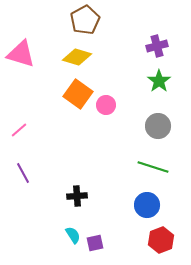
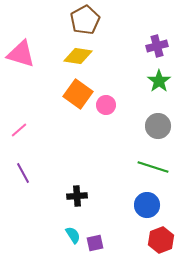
yellow diamond: moved 1 px right, 1 px up; rotated 8 degrees counterclockwise
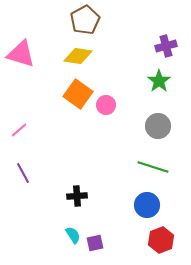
purple cross: moved 9 px right
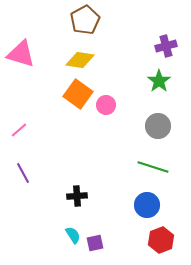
yellow diamond: moved 2 px right, 4 px down
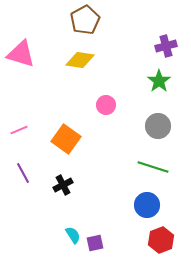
orange square: moved 12 px left, 45 px down
pink line: rotated 18 degrees clockwise
black cross: moved 14 px left, 11 px up; rotated 24 degrees counterclockwise
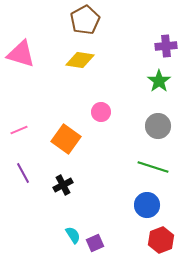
purple cross: rotated 10 degrees clockwise
pink circle: moved 5 px left, 7 px down
purple square: rotated 12 degrees counterclockwise
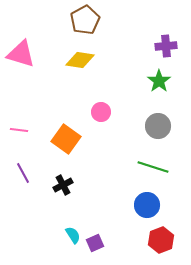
pink line: rotated 30 degrees clockwise
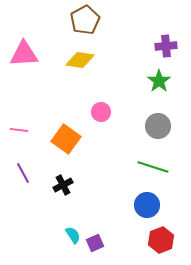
pink triangle: moved 3 px right; rotated 20 degrees counterclockwise
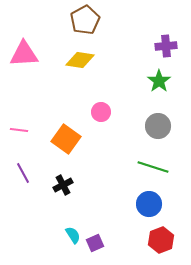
blue circle: moved 2 px right, 1 px up
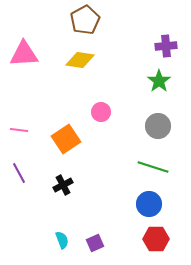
orange square: rotated 20 degrees clockwise
purple line: moved 4 px left
cyan semicircle: moved 11 px left, 5 px down; rotated 12 degrees clockwise
red hexagon: moved 5 px left, 1 px up; rotated 20 degrees clockwise
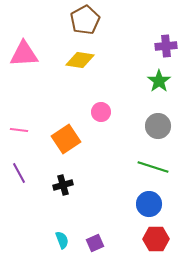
black cross: rotated 12 degrees clockwise
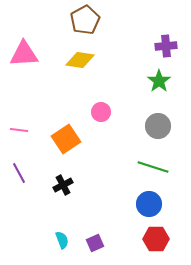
black cross: rotated 12 degrees counterclockwise
